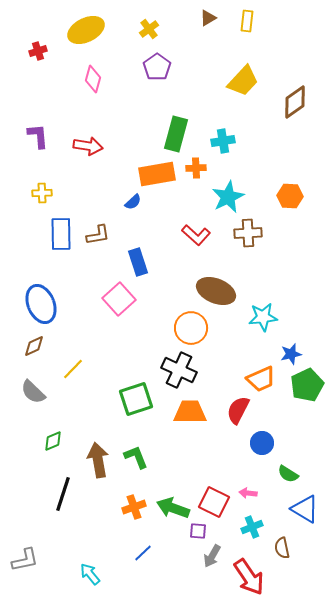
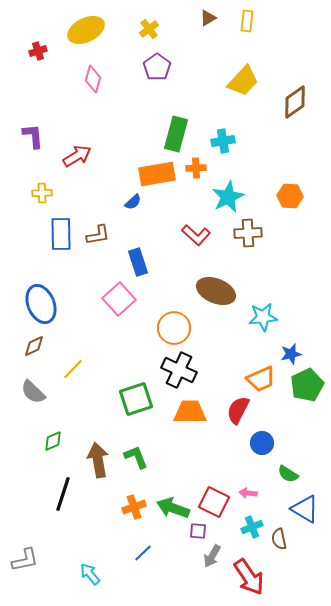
purple L-shape at (38, 136): moved 5 px left
red arrow at (88, 146): moved 11 px left, 10 px down; rotated 40 degrees counterclockwise
orange circle at (191, 328): moved 17 px left
brown semicircle at (282, 548): moved 3 px left, 9 px up
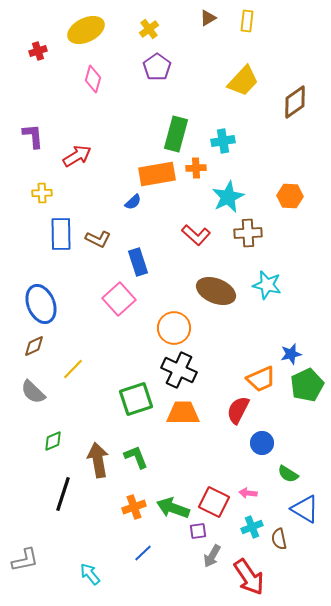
brown L-shape at (98, 235): moved 4 px down; rotated 35 degrees clockwise
cyan star at (263, 317): moved 4 px right, 32 px up; rotated 20 degrees clockwise
orange trapezoid at (190, 412): moved 7 px left, 1 px down
purple square at (198, 531): rotated 12 degrees counterclockwise
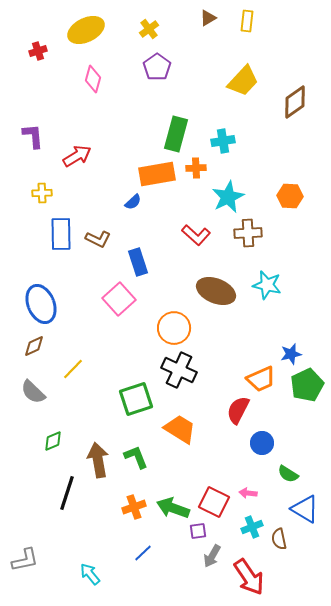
orange trapezoid at (183, 413): moved 3 px left, 16 px down; rotated 32 degrees clockwise
black line at (63, 494): moved 4 px right, 1 px up
